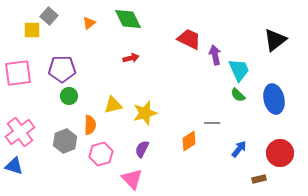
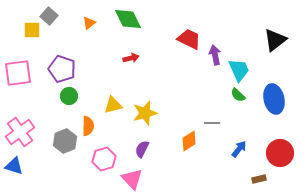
purple pentagon: rotated 20 degrees clockwise
orange semicircle: moved 2 px left, 1 px down
pink hexagon: moved 3 px right, 5 px down
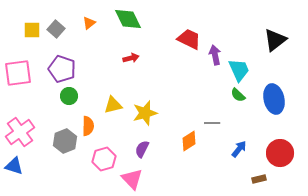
gray square: moved 7 px right, 13 px down
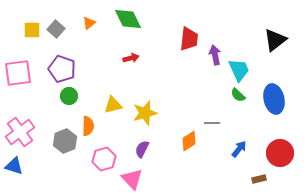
red trapezoid: rotated 70 degrees clockwise
